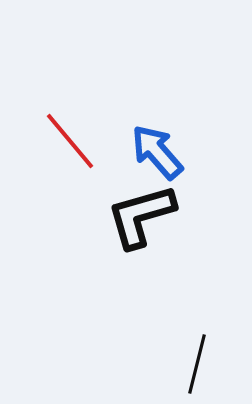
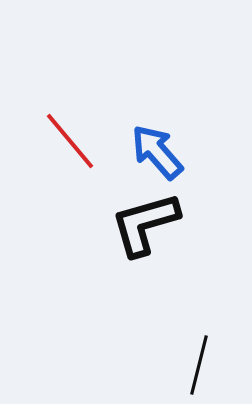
black L-shape: moved 4 px right, 8 px down
black line: moved 2 px right, 1 px down
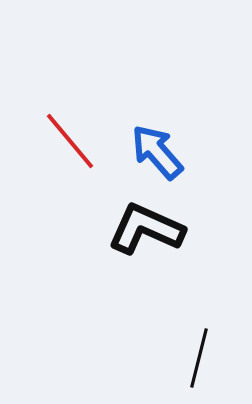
black L-shape: moved 1 px right, 5 px down; rotated 40 degrees clockwise
black line: moved 7 px up
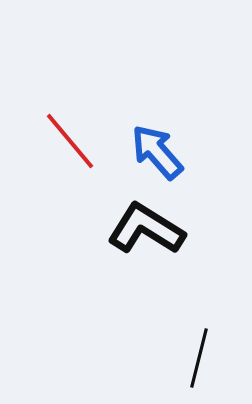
black L-shape: rotated 8 degrees clockwise
